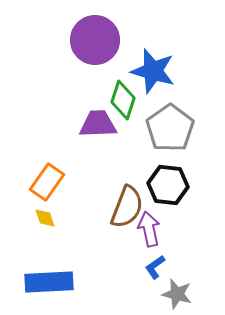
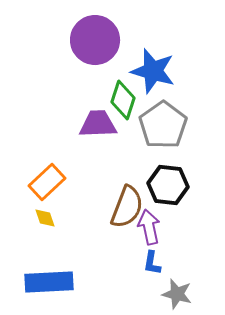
gray pentagon: moved 7 px left, 3 px up
orange rectangle: rotated 12 degrees clockwise
purple arrow: moved 2 px up
blue L-shape: moved 3 px left, 4 px up; rotated 45 degrees counterclockwise
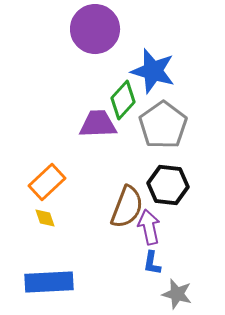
purple circle: moved 11 px up
green diamond: rotated 24 degrees clockwise
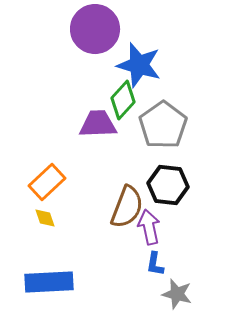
blue star: moved 14 px left, 6 px up
blue L-shape: moved 3 px right, 1 px down
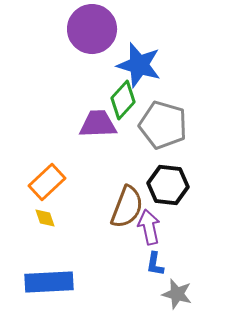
purple circle: moved 3 px left
gray pentagon: rotated 21 degrees counterclockwise
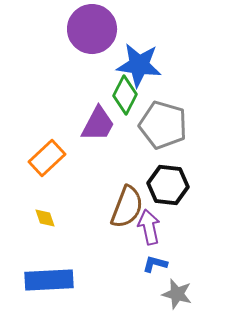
blue star: rotated 9 degrees counterclockwise
green diamond: moved 2 px right, 5 px up; rotated 15 degrees counterclockwise
purple trapezoid: rotated 120 degrees clockwise
orange rectangle: moved 24 px up
blue L-shape: rotated 95 degrees clockwise
blue rectangle: moved 2 px up
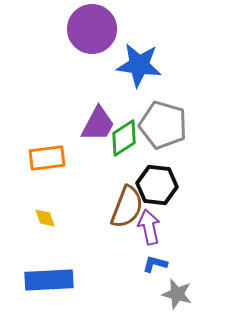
green diamond: moved 1 px left, 43 px down; rotated 30 degrees clockwise
orange rectangle: rotated 36 degrees clockwise
black hexagon: moved 11 px left
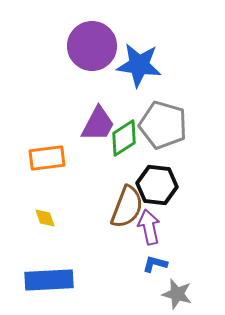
purple circle: moved 17 px down
